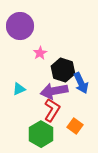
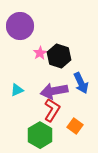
black hexagon: moved 4 px left, 14 px up
cyan triangle: moved 2 px left, 1 px down
green hexagon: moved 1 px left, 1 px down
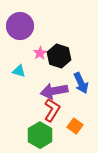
cyan triangle: moved 2 px right, 19 px up; rotated 40 degrees clockwise
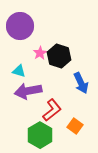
purple arrow: moved 26 px left
red L-shape: rotated 20 degrees clockwise
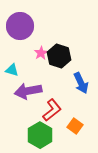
pink star: moved 1 px right
cyan triangle: moved 7 px left, 1 px up
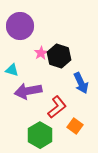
red L-shape: moved 5 px right, 3 px up
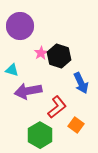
orange square: moved 1 px right, 1 px up
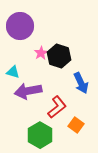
cyan triangle: moved 1 px right, 2 px down
